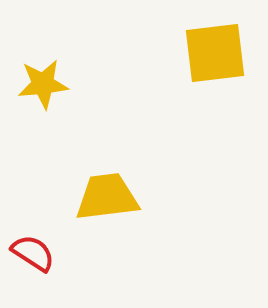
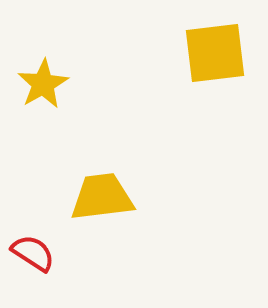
yellow star: rotated 24 degrees counterclockwise
yellow trapezoid: moved 5 px left
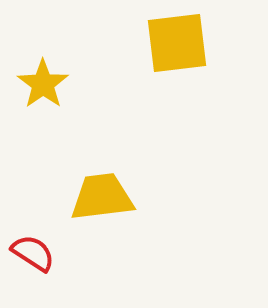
yellow square: moved 38 px left, 10 px up
yellow star: rotated 6 degrees counterclockwise
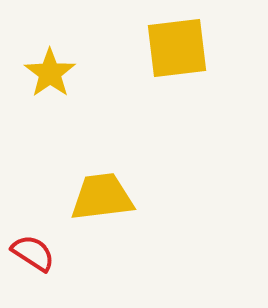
yellow square: moved 5 px down
yellow star: moved 7 px right, 11 px up
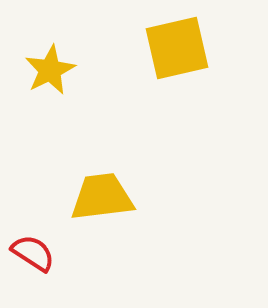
yellow square: rotated 6 degrees counterclockwise
yellow star: moved 3 px up; rotated 9 degrees clockwise
